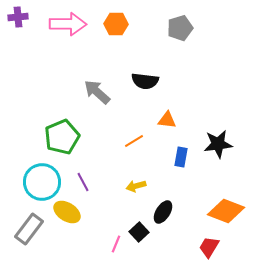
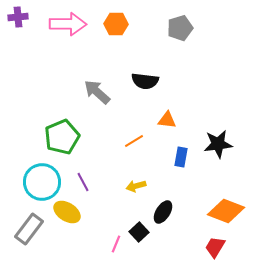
red trapezoid: moved 6 px right
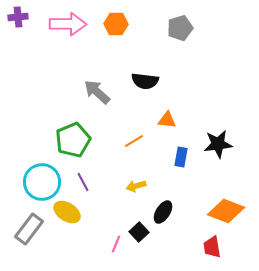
green pentagon: moved 11 px right, 3 px down
red trapezoid: moved 3 px left; rotated 40 degrees counterclockwise
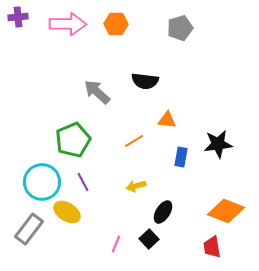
black square: moved 10 px right, 7 px down
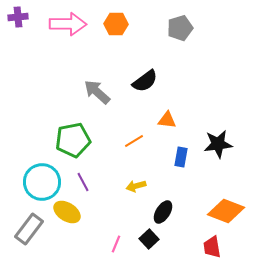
black semicircle: rotated 44 degrees counterclockwise
green pentagon: rotated 12 degrees clockwise
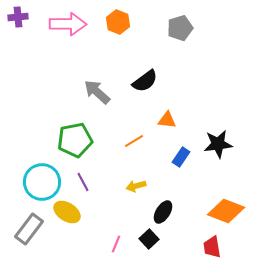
orange hexagon: moved 2 px right, 2 px up; rotated 20 degrees clockwise
green pentagon: moved 2 px right
blue rectangle: rotated 24 degrees clockwise
